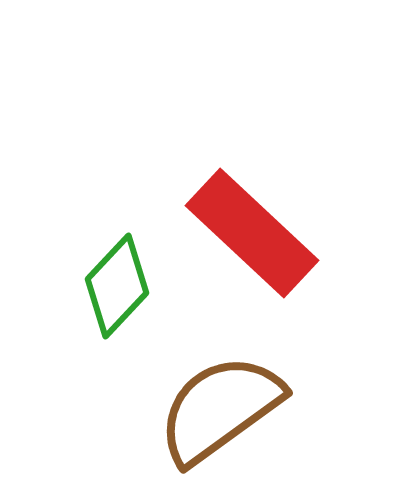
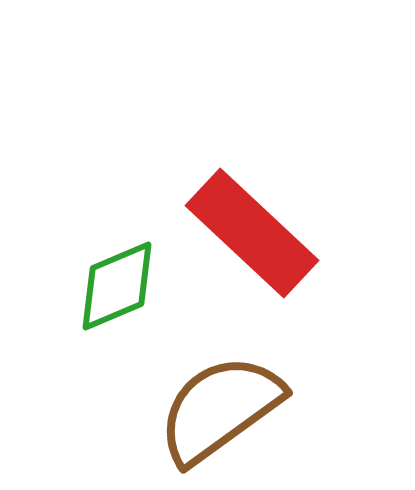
green diamond: rotated 24 degrees clockwise
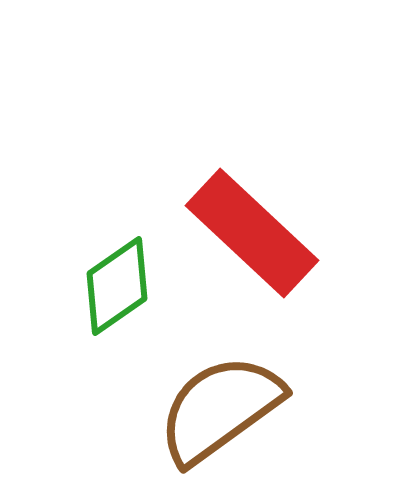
green diamond: rotated 12 degrees counterclockwise
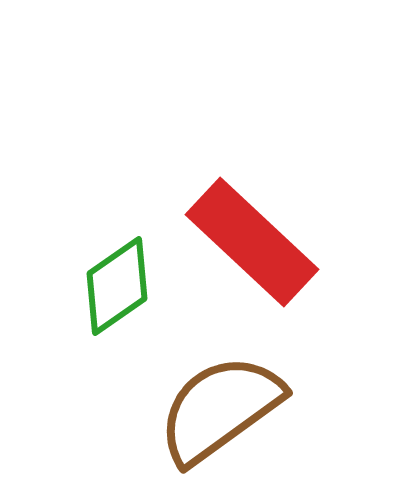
red rectangle: moved 9 px down
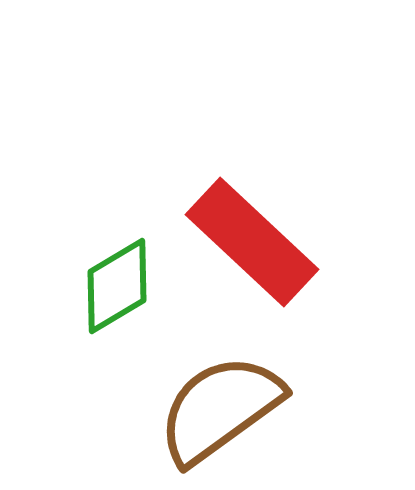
green diamond: rotated 4 degrees clockwise
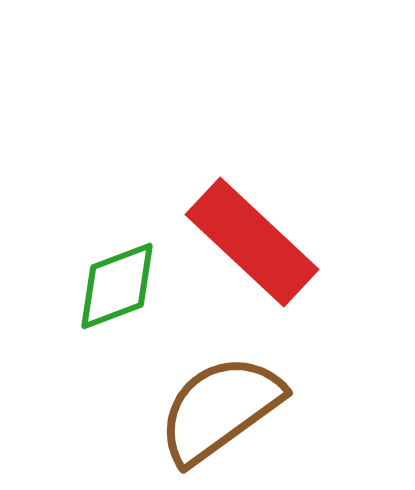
green diamond: rotated 10 degrees clockwise
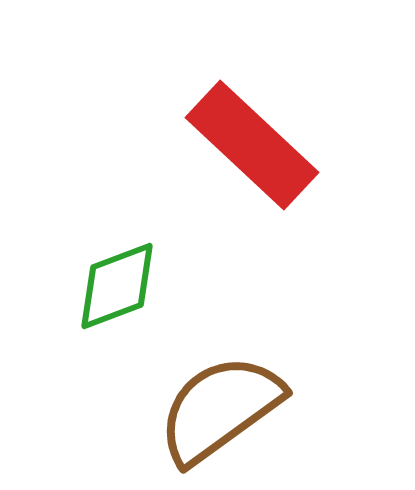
red rectangle: moved 97 px up
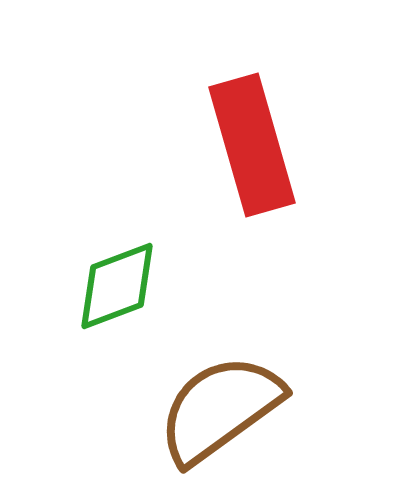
red rectangle: rotated 31 degrees clockwise
